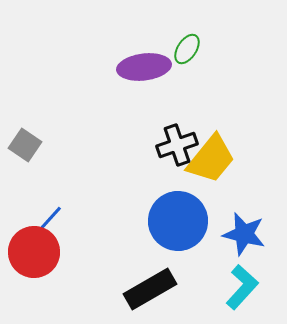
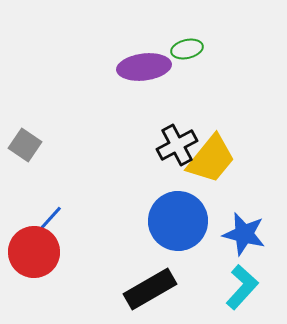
green ellipse: rotated 44 degrees clockwise
black cross: rotated 9 degrees counterclockwise
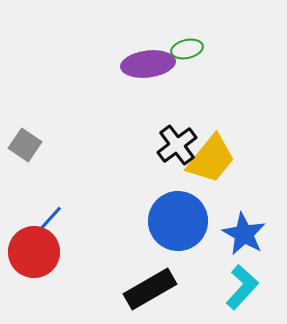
purple ellipse: moved 4 px right, 3 px up
black cross: rotated 9 degrees counterclockwise
blue star: rotated 15 degrees clockwise
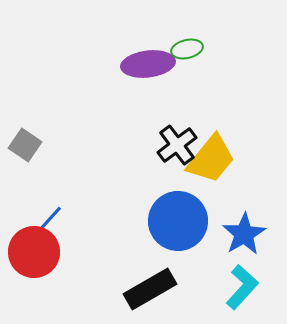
blue star: rotated 12 degrees clockwise
